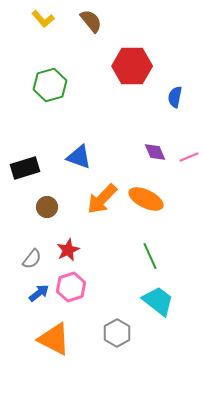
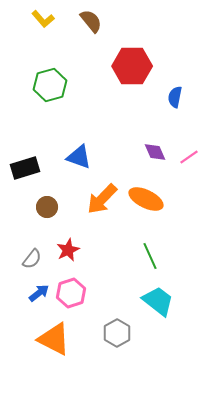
pink line: rotated 12 degrees counterclockwise
pink hexagon: moved 6 px down
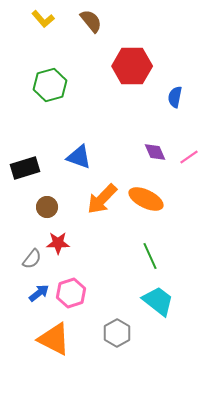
red star: moved 10 px left, 7 px up; rotated 25 degrees clockwise
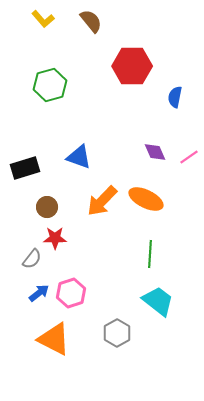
orange arrow: moved 2 px down
red star: moved 3 px left, 5 px up
green line: moved 2 px up; rotated 28 degrees clockwise
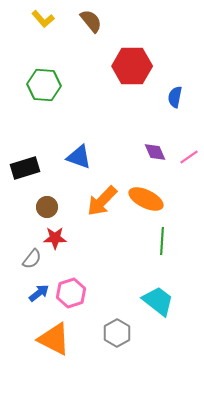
green hexagon: moved 6 px left; rotated 20 degrees clockwise
green line: moved 12 px right, 13 px up
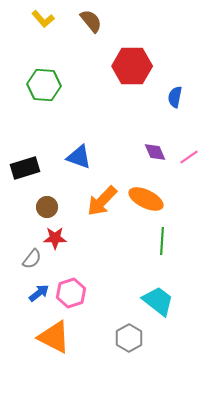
gray hexagon: moved 12 px right, 5 px down
orange triangle: moved 2 px up
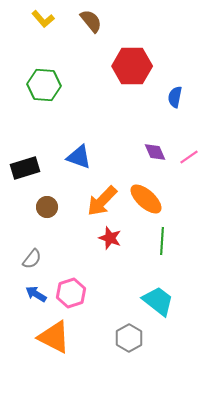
orange ellipse: rotated 16 degrees clockwise
red star: moved 55 px right; rotated 20 degrees clockwise
blue arrow: moved 3 px left, 1 px down; rotated 110 degrees counterclockwise
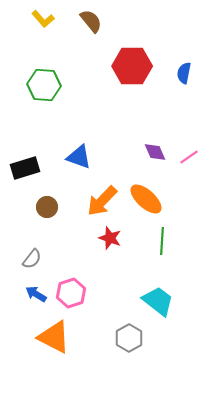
blue semicircle: moved 9 px right, 24 px up
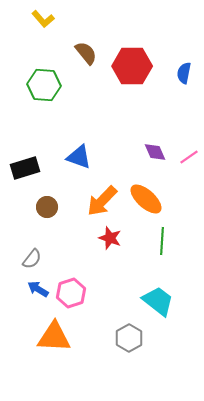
brown semicircle: moved 5 px left, 32 px down
blue arrow: moved 2 px right, 5 px up
orange triangle: rotated 24 degrees counterclockwise
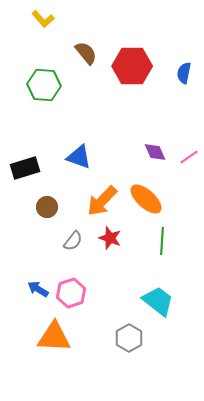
gray semicircle: moved 41 px right, 18 px up
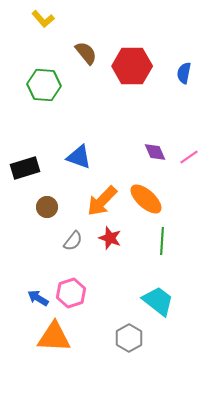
blue arrow: moved 9 px down
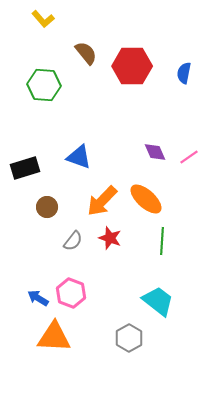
pink hexagon: rotated 20 degrees counterclockwise
